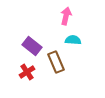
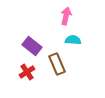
brown rectangle: moved 1 px right, 2 px down
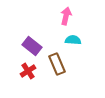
red cross: moved 1 px right, 1 px up
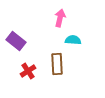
pink arrow: moved 6 px left, 2 px down
purple rectangle: moved 16 px left, 5 px up
brown rectangle: rotated 20 degrees clockwise
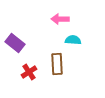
pink arrow: moved 1 px down; rotated 102 degrees counterclockwise
purple rectangle: moved 1 px left, 2 px down
red cross: moved 1 px right, 1 px down
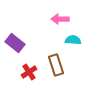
brown rectangle: moved 1 px left, 1 px down; rotated 15 degrees counterclockwise
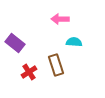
cyan semicircle: moved 1 px right, 2 px down
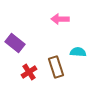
cyan semicircle: moved 4 px right, 10 px down
brown rectangle: moved 2 px down
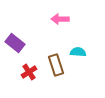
brown rectangle: moved 2 px up
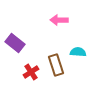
pink arrow: moved 1 px left, 1 px down
red cross: moved 2 px right
